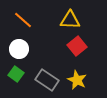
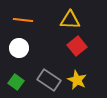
orange line: rotated 36 degrees counterclockwise
white circle: moved 1 px up
green square: moved 8 px down
gray rectangle: moved 2 px right
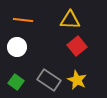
white circle: moved 2 px left, 1 px up
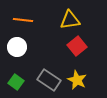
yellow triangle: rotated 10 degrees counterclockwise
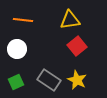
white circle: moved 2 px down
green square: rotated 28 degrees clockwise
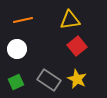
orange line: rotated 18 degrees counterclockwise
yellow star: moved 1 px up
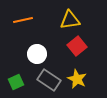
white circle: moved 20 px right, 5 px down
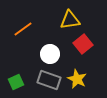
orange line: moved 9 px down; rotated 24 degrees counterclockwise
red square: moved 6 px right, 2 px up
white circle: moved 13 px right
gray rectangle: rotated 15 degrees counterclockwise
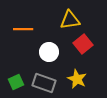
orange line: rotated 36 degrees clockwise
white circle: moved 1 px left, 2 px up
gray rectangle: moved 5 px left, 3 px down
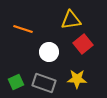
yellow triangle: moved 1 px right
orange line: rotated 18 degrees clockwise
yellow star: rotated 24 degrees counterclockwise
